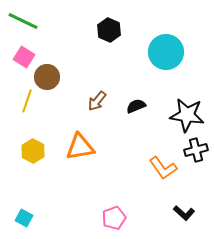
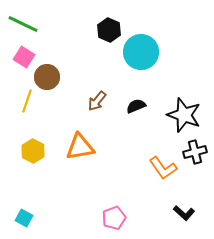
green line: moved 3 px down
cyan circle: moved 25 px left
black star: moved 3 px left; rotated 12 degrees clockwise
black cross: moved 1 px left, 2 px down
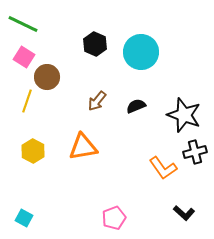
black hexagon: moved 14 px left, 14 px down
orange triangle: moved 3 px right
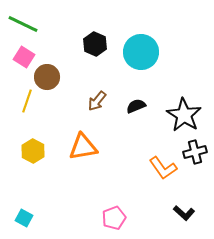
black star: rotated 12 degrees clockwise
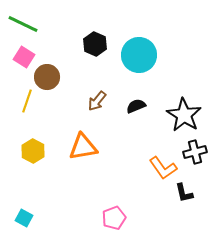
cyan circle: moved 2 px left, 3 px down
black L-shape: moved 20 px up; rotated 35 degrees clockwise
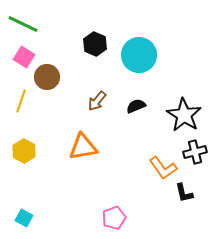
yellow line: moved 6 px left
yellow hexagon: moved 9 px left
